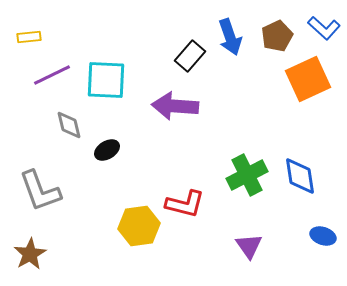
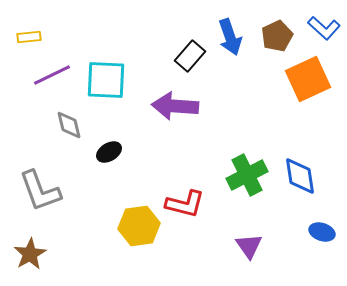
black ellipse: moved 2 px right, 2 px down
blue ellipse: moved 1 px left, 4 px up
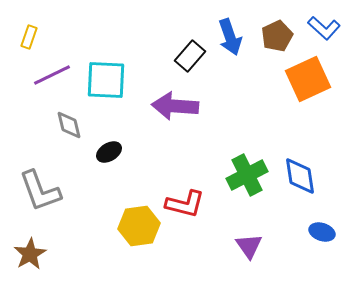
yellow rectangle: rotated 65 degrees counterclockwise
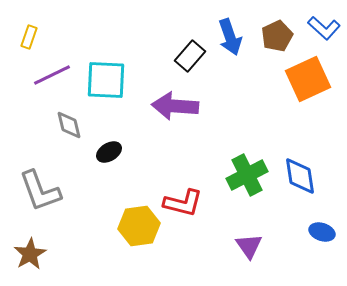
red L-shape: moved 2 px left, 1 px up
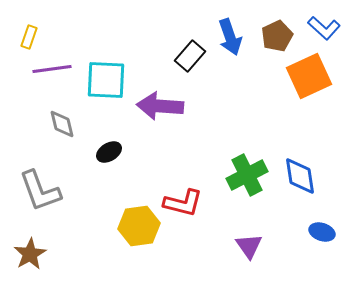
purple line: moved 6 px up; rotated 18 degrees clockwise
orange square: moved 1 px right, 3 px up
purple arrow: moved 15 px left
gray diamond: moved 7 px left, 1 px up
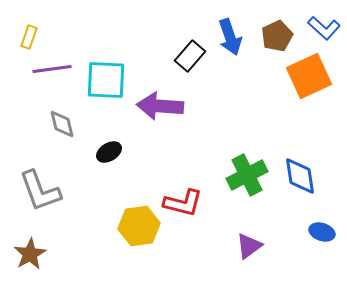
purple triangle: rotated 28 degrees clockwise
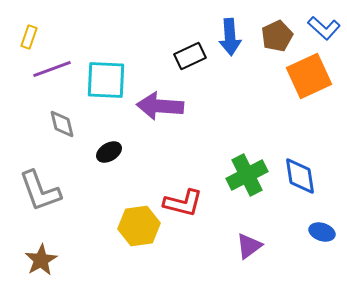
blue arrow: rotated 15 degrees clockwise
black rectangle: rotated 24 degrees clockwise
purple line: rotated 12 degrees counterclockwise
brown star: moved 11 px right, 6 px down
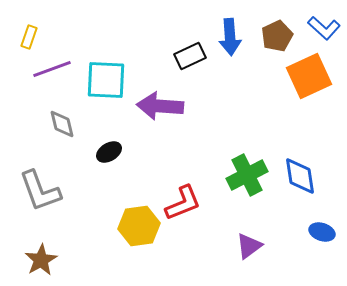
red L-shape: rotated 36 degrees counterclockwise
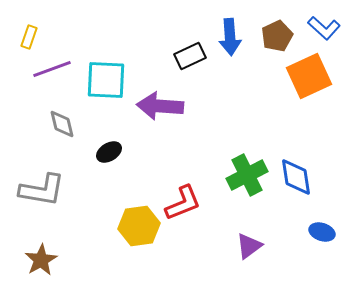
blue diamond: moved 4 px left, 1 px down
gray L-shape: moved 2 px right, 1 px up; rotated 60 degrees counterclockwise
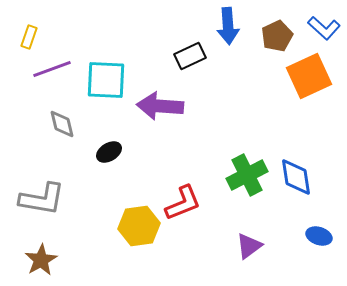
blue arrow: moved 2 px left, 11 px up
gray L-shape: moved 9 px down
blue ellipse: moved 3 px left, 4 px down
